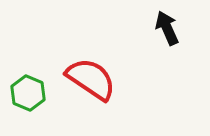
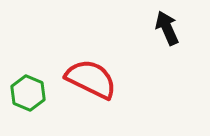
red semicircle: rotated 8 degrees counterclockwise
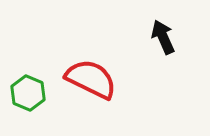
black arrow: moved 4 px left, 9 px down
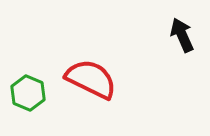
black arrow: moved 19 px right, 2 px up
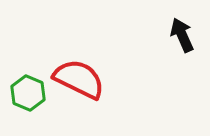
red semicircle: moved 12 px left
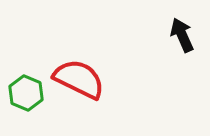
green hexagon: moved 2 px left
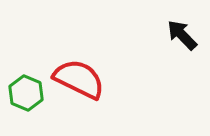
black arrow: rotated 20 degrees counterclockwise
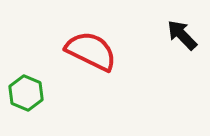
red semicircle: moved 12 px right, 28 px up
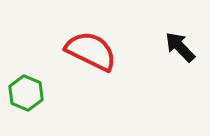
black arrow: moved 2 px left, 12 px down
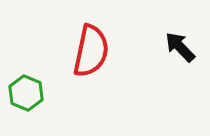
red semicircle: rotated 76 degrees clockwise
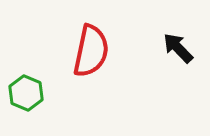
black arrow: moved 2 px left, 1 px down
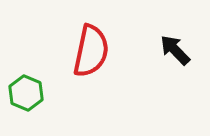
black arrow: moved 3 px left, 2 px down
